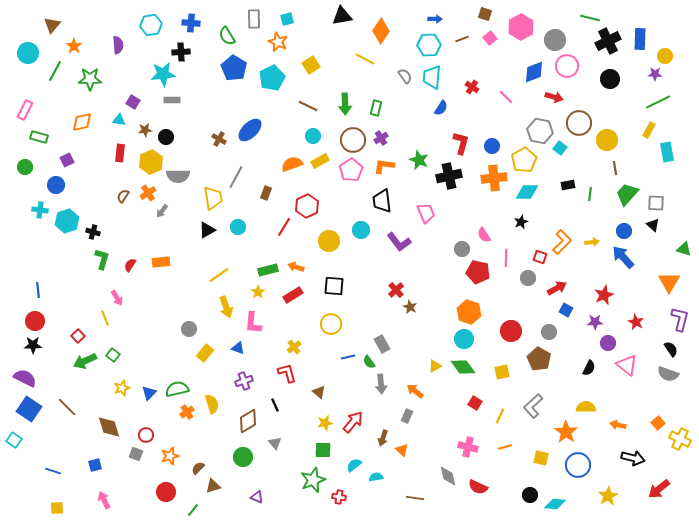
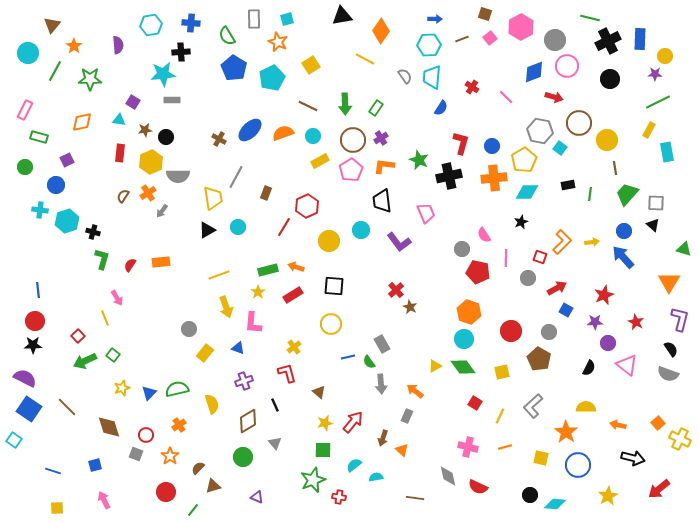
green rectangle at (376, 108): rotated 21 degrees clockwise
orange semicircle at (292, 164): moved 9 px left, 31 px up
yellow line at (219, 275): rotated 15 degrees clockwise
orange cross at (187, 412): moved 8 px left, 13 px down
orange star at (170, 456): rotated 18 degrees counterclockwise
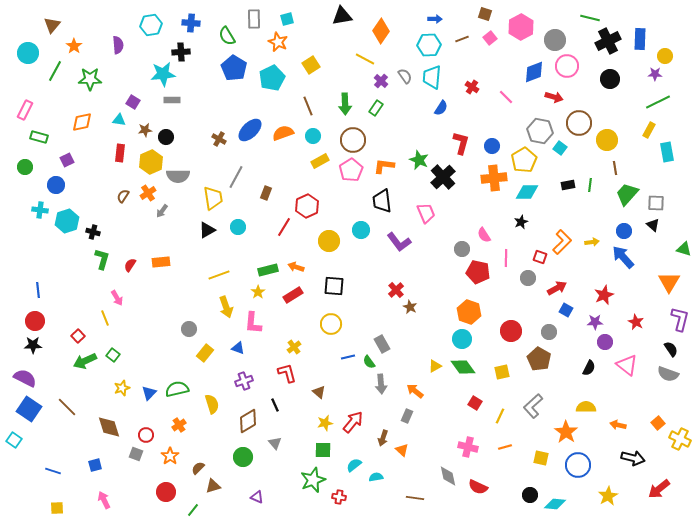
brown line at (308, 106): rotated 42 degrees clockwise
purple cross at (381, 138): moved 57 px up; rotated 16 degrees counterclockwise
black cross at (449, 176): moved 6 px left, 1 px down; rotated 30 degrees counterclockwise
green line at (590, 194): moved 9 px up
cyan circle at (464, 339): moved 2 px left
purple circle at (608, 343): moved 3 px left, 1 px up
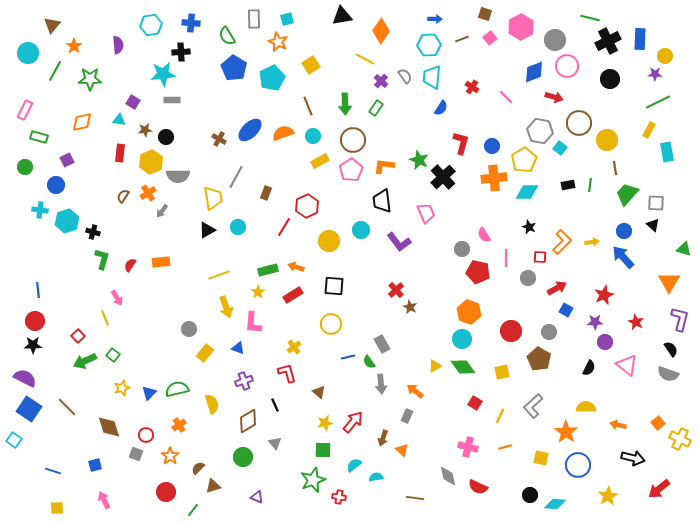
black star at (521, 222): moved 8 px right, 5 px down; rotated 24 degrees counterclockwise
red square at (540, 257): rotated 16 degrees counterclockwise
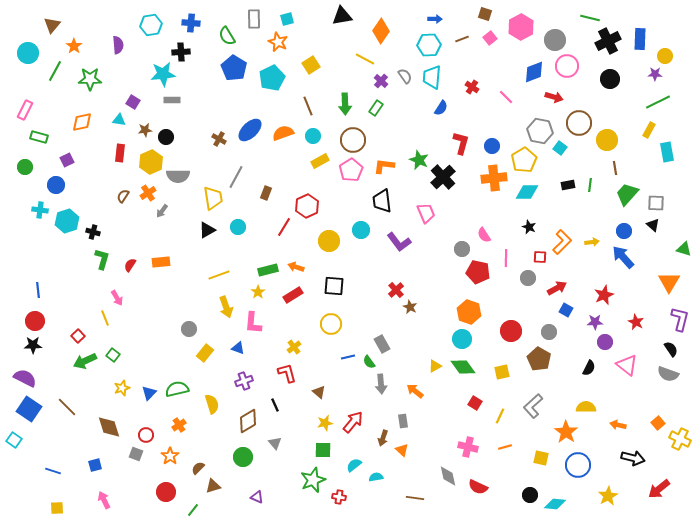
gray rectangle at (407, 416): moved 4 px left, 5 px down; rotated 32 degrees counterclockwise
